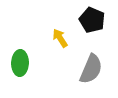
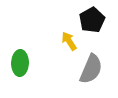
black pentagon: rotated 20 degrees clockwise
yellow arrow: moved 9 px right, 3 px down
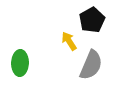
gray semicircle: moved 4 px up
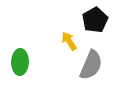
black pentagon: moved 3 px right
green ellipse: moved 1 px up
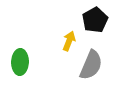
yellow arrow: rotated 54 degrees clockwise
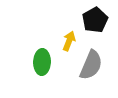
green ellipse: moved 22 px right
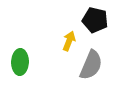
black pentagon: rotated 30 degrees counterclockwise
green ellipse: moved 22 px left
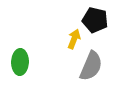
yellow arrow: moved 5 px right, 2 px up
gray semicircle: moved 1 px down
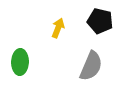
black pentagon: moved 5 px right, 1 px down
yellow arrow: moved 16 px left, 11 px up
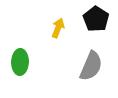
black pentagon: moved 4 px left, 2 px up; rotated 20 degrees clockwise
